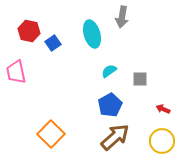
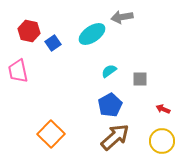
gray arrow: rotated 70 degrees clockwise
cyan ellipse: rotated 72 degrees clockwise
pink trapezoid: moved 2 px right, 1 px up
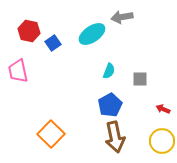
cyan semicircle: rotated 147 degrees clockwise
brown arrow: rotated 120 degrees clockwise
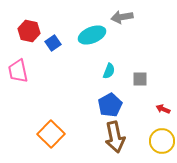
cyan ellipse: moved 1 px down; rotated 12 degrees clockwise
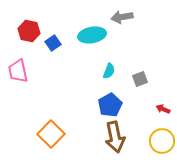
cyan ellipse: rotated 12 degrees clockwise
gray square: rotated 21 degrees counterclockwise
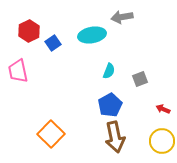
red hexagon: rotated 20 degrees clockwise
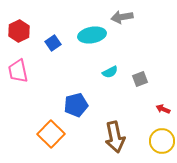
red hexagon: moved 10 px left
cyan semicircle: moved 1 px right, 1 px down; rotated 42 degrees clockwise
blue pentagon: moved 34 px left; rotated 15 degrees clockwise
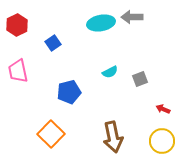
gray arrow: moved 10 px right; rotated 10 degrees clockwise
red hexagon: moved 2 px left, 6 px up
cyan ellipse: moved 9 px right, 12 px up
blue pentagon: moved 7 px left, 13 px up
brown arrow: moved 2 px left
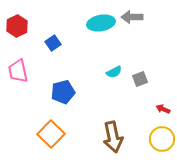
red hexagon: moved 1 px down
cyan semicircle: moved 4 px right
blue pentagon: moved 6 px left
yellow circle: moved 2 px up
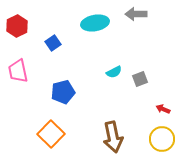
gray arrow: moved 4 px right, 3 px up
cyan ellipse: moved 6 px left
